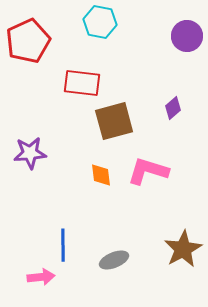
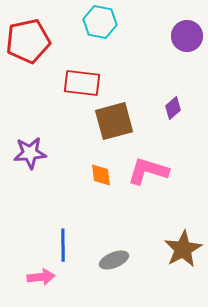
red pentagon: rotated 12 degrees clockwise
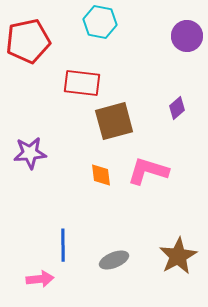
purple diamond: moved 4 px right
brown star: moved 5 px left, 7 px down
pink arrow: moved 1 px left, 2 px down
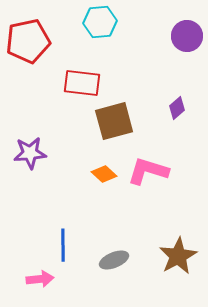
cyan hexagon: rotated 16 degrees counterclockwise
orange diamond: moved 3 px right, 1 px up; rotated 40 degrees counterclockwise
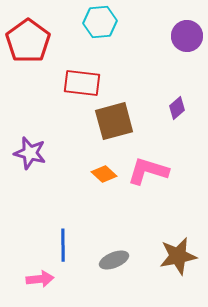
red pentagon: rotated 24 degrees counterclockwise
purple star: rotated 20 degrees clockwise
brown star: rotated 18 degrees clockwise
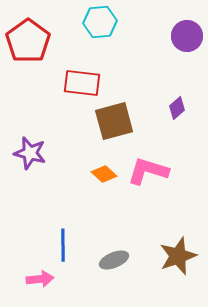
brown star: rotated 9 degrees counterclockwise
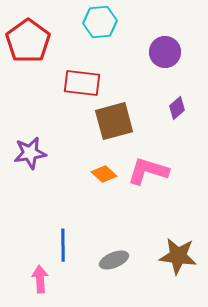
purple circle: moved 22 px left, 16 px down
purple star: rotated 24 degrees counterclockwise
brown star: rotated 27 degrees clockwise
pink arrow: rotated 88 degrees counterclockwise
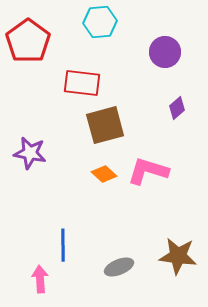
brown square: moved 9 px left, 4 px down
purple star: rotated 20 degrees clockwise
gray ellipse: moved 5 px right, 7 px down
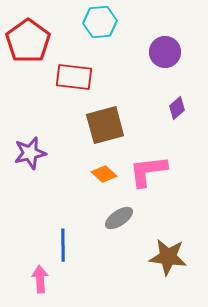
red rectangle: moved 8 px left, 6 px up
purple star: rotated 24 degrees counterclockwise
pink L-shape: rotated 24 degrees counterclockwise
brown star: moved 10 px left, 1 px down
gray ellipse: moved 49 px up; rotated 12 degrees counterclockwise
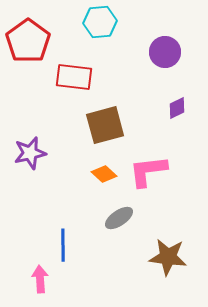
purple diamond: rotated 15 degrees clockwise
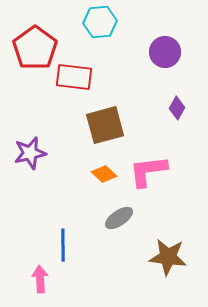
red pentagon: moved 7 px right, 7 px down
purple diamond: rotated 35 degrees counterclockwise
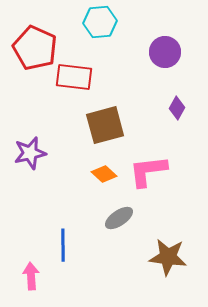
red pentagon: rotated 12 degrees counterclockwise
pink arrow: moved 9 px left, 3 px up
